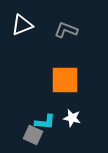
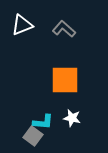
gray L-shape: moved 2 px left, 1 px up; rotated 20 degrees clockwise
cyan L-shape: moved 2 px left
gray square: moved 1 px down; rotated 12 degrees clockwise
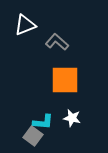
white triangle: moved 3 px right
gray L-shape: moved 7 px left, 13 px down
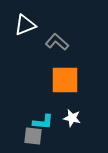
gray square: rotated 30 degrees counterclockwise
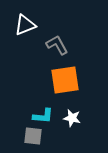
gray L-shape: moved 3 px down; rotated 20 degrees clockwise
orange square: rotated 8 degrees counterclockwise
cyan L-shape: moved 6 px up
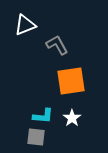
orange square: moved 6 px right, 1 px down
white star: rotated 24 degrees clockwise
gray square: moved 3 px right, 1 px down
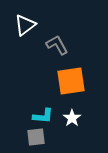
white triangle: rotated 15 degrees counterclockwise
gray square: rotated 12 degrees counterclockwise
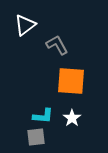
orange square: rotated 12 degrees clockwise
